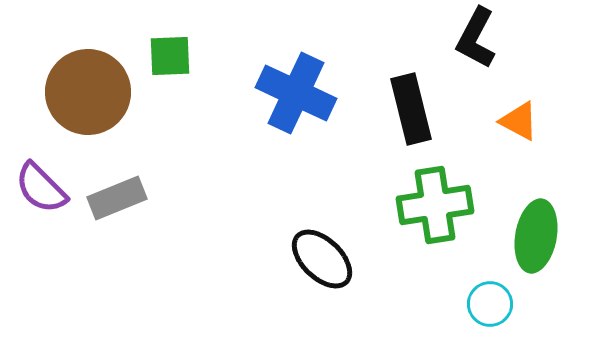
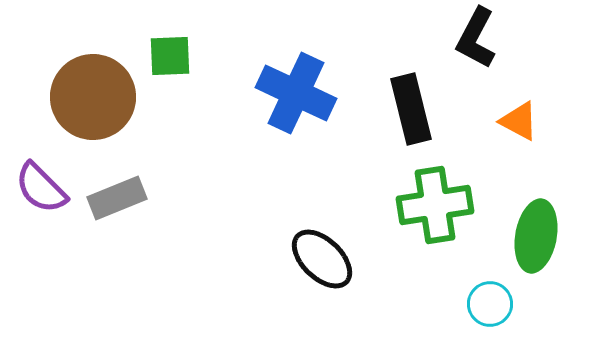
brown circle: moved 5 px right, 5 px down
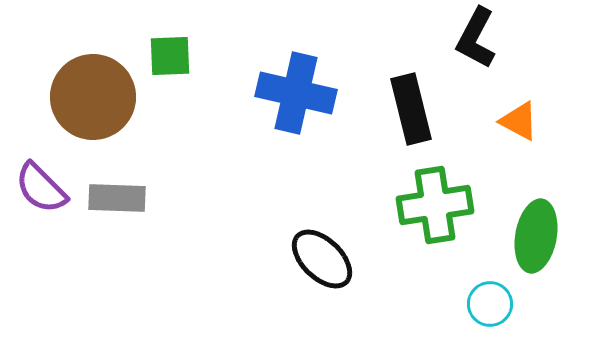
blue cross: rotated 12 degrees counterclockwise
gray rectangle: rotated 24 degrees clockwise
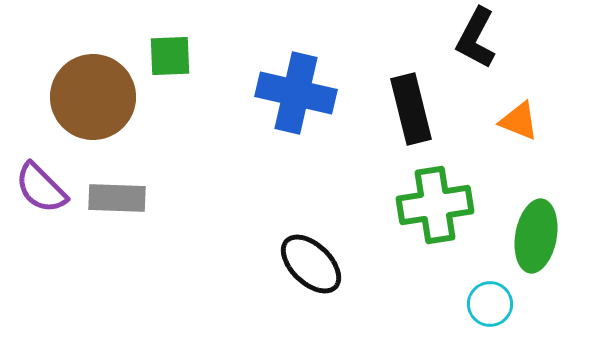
orange triangle: rotated 6 degrees counterclockwise
black ellipse: moved 11 px left, 5 px down
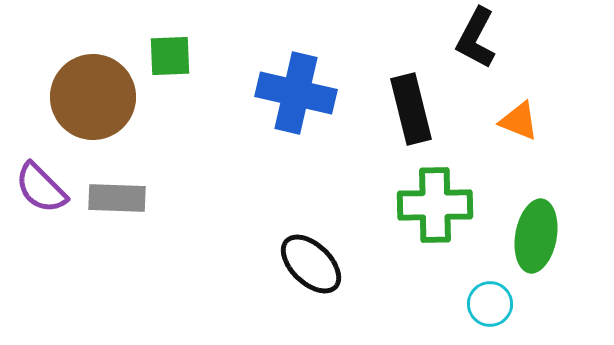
green cross: rotated 8 degrees clockwise
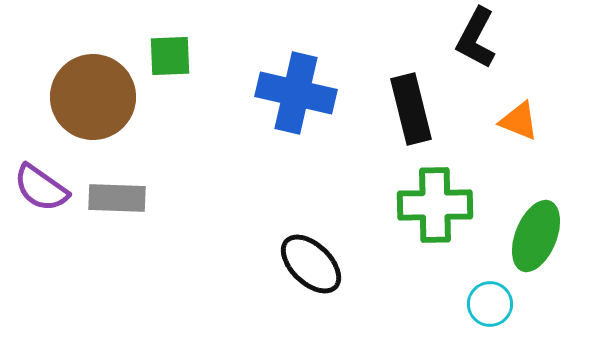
purple semicircle: rotated 10 degrees counterclockwise
green ellipse: rotated 12 degrees clockwise
